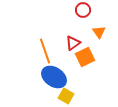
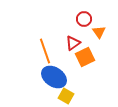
red circle: moved 1 px right, 9 px down
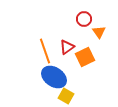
red triangle: moved 6 px left, 4 px down
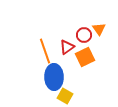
red circle: moved 16 px down
orange triangle: moved 3 px up
blue ellipse: rotated 55 degrees clockwise
yellow square: moved 1 px left
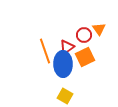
blue ellipse: moved 9 px right, 13 px up
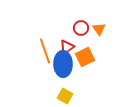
red circle: moved 3 px left, 7 px up
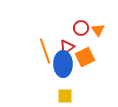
orange triangle: moved 1 px left, 1 px down
yellow square: rotated 28 degrees counterclockwise
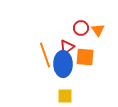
orange line: moved 4 px down
orange square: rotated 30 degrees clockwise
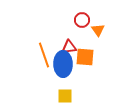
red circle: moved 1 px right, 8 px up
red triangle: moved 2 px right; rotated 28 degrees clockwise
orange line: moved 1 px left
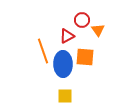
red triangle: moved 2 px left, 11 px up; rotated 21 degrees counterclockwise
orange line: moved 1 px left, 4 px up
